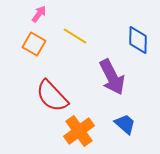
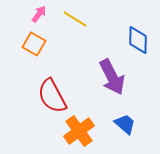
yellow line: moved 17 px up
red semicircle: rotated 15 degrees clockwise
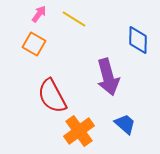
yellow line: moved 1 px left
purple arrow: moved 4 px left; rotated 12 degrees clockwise
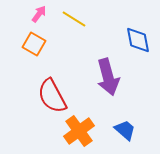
blue diamond: rotated 12 degrees counterclockwise
blue trapezoid: moved 6 px down
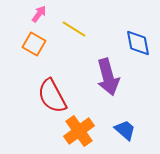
yellow line: moved 10 px down
blue diamond: moved 3 px down
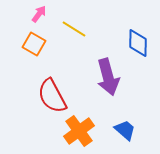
blue diamond: rotated 12 degrees clockwise
